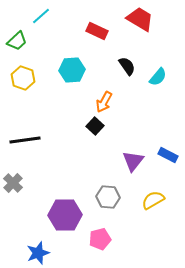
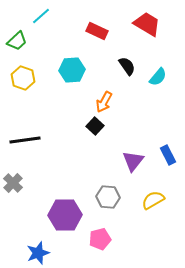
red trapezoid: moved 7 px right, 5 px down
blue rectangle: rotated 36 degrees clockwise
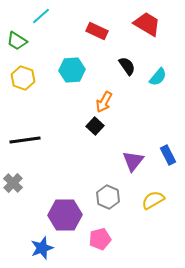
green trapezoid: rotated 75 degrees clockwise
gray hexagon: rotated 20 degrees clockwise
blue star: moved 4 px right, 5 px up
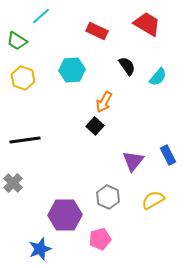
blue star: moved 2 px left, 1 px down
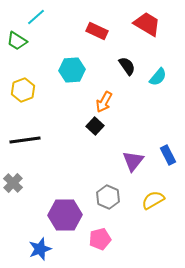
cyan line: moved 5 px left, 1 px down
yellow hexagon: moved 12 px down; rotated 20 degrees clockwise
